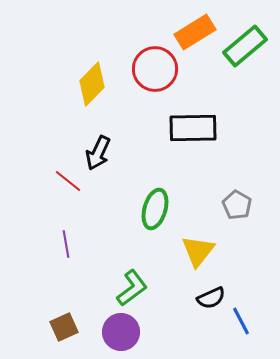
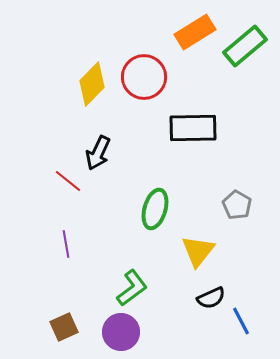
red circle: moved 11 px left, 8 px down
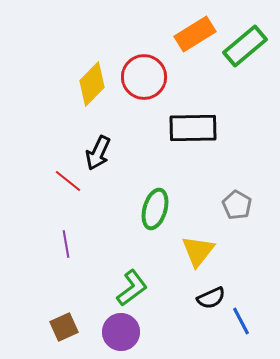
orange rectangle: moved 2 px down
